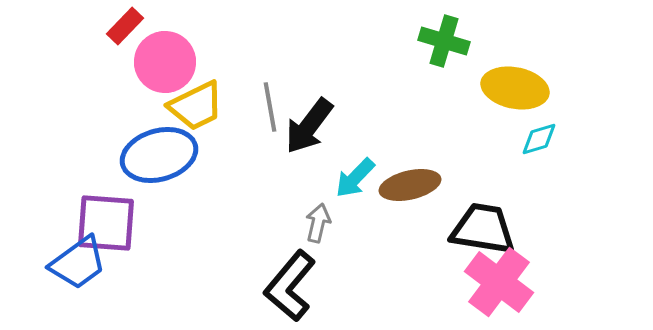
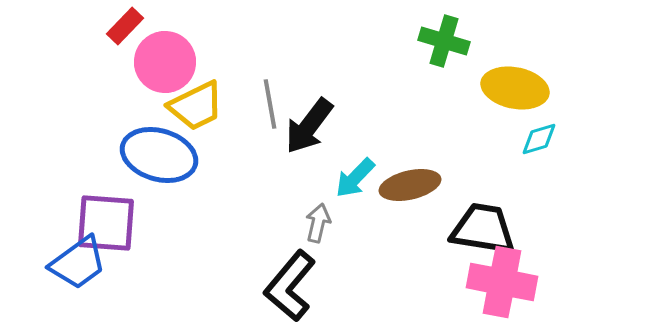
gray line: moved 3 px up
blue ellipse: rotated 32 degrees clockwise
pink cross: moved 3 px right; rotated 26 degrees counterclockwise
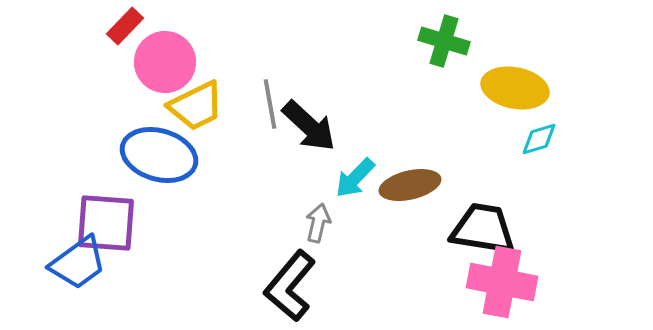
black arrow: rotated 84 degrees counterclockwise
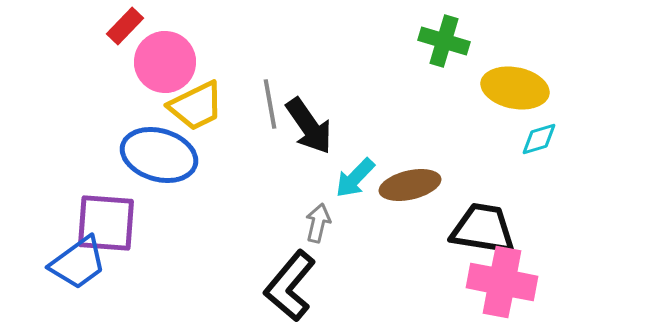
black arrow: rotated 12 degrees clockwise
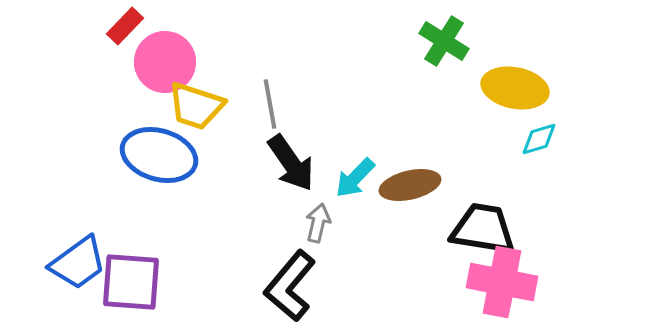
green cross: rotated 15 degrees clockwise
yellow trapezoid: rotated 44 degrees clockwise
black arrow: moved 18 px left, 37 px down
purple square: moved 25 px right, 59 px down
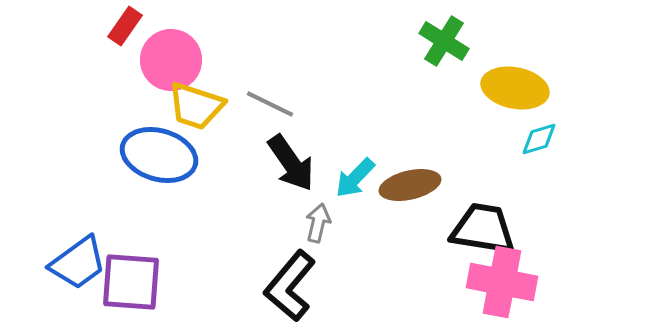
red rectangle: rotated 9 degrees counterclockwise
pink circle: moved 6 px right, 2 px up
gray line: rotated 54 degrees counterclockwise
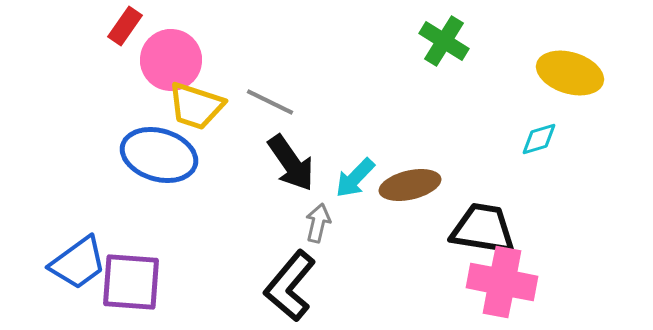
yellow ellipse: moved 55 px right, 15 px up; rotated 6 degrees clockwise
gray line: moved 2 px up
